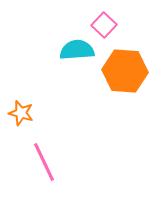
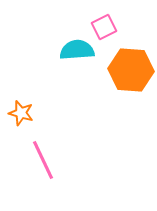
pink square: moved 2 px down; rotated 20 degrees clockwise
orange hexagon: moved 6 px right, 1 px up
pink line: moved 1 px left, 2 px up
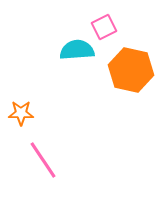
orange hexagon: rotated 9 degrees clockwise
orange star: rotated 15 degrees counterclockwise
pink line: rotated 9 degrees counterclockwise
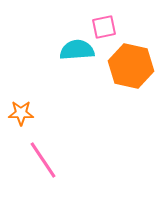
pink square: rotated 15 degrees clockwise
orange hexagon: moved 4 px up
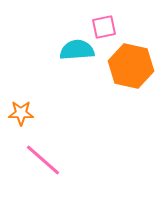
pink line: rotated 15 degrees counterclockwise
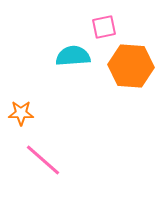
cyan semicircle: moved 4 px left, 6 px down
orange hexagon: rotated 9 degrees counterclockwise
